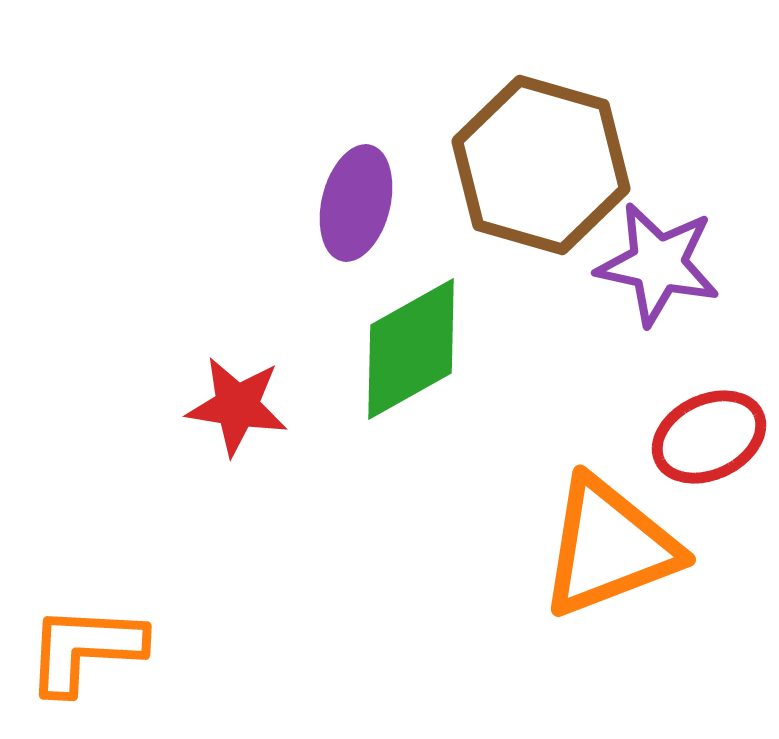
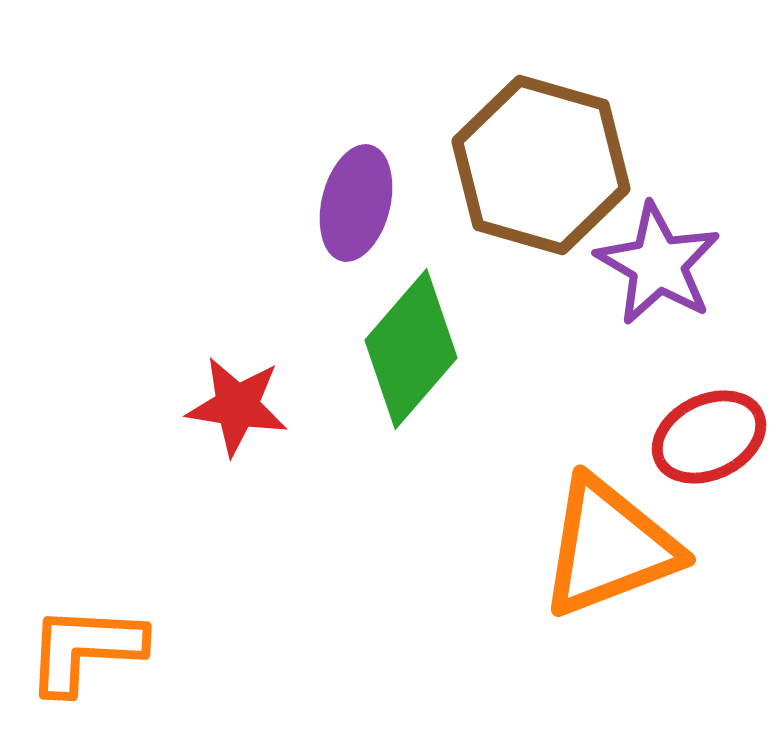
purple star: rotated 18 degrees clockwise
green diamond: rotated 20 degrees counterclockwise
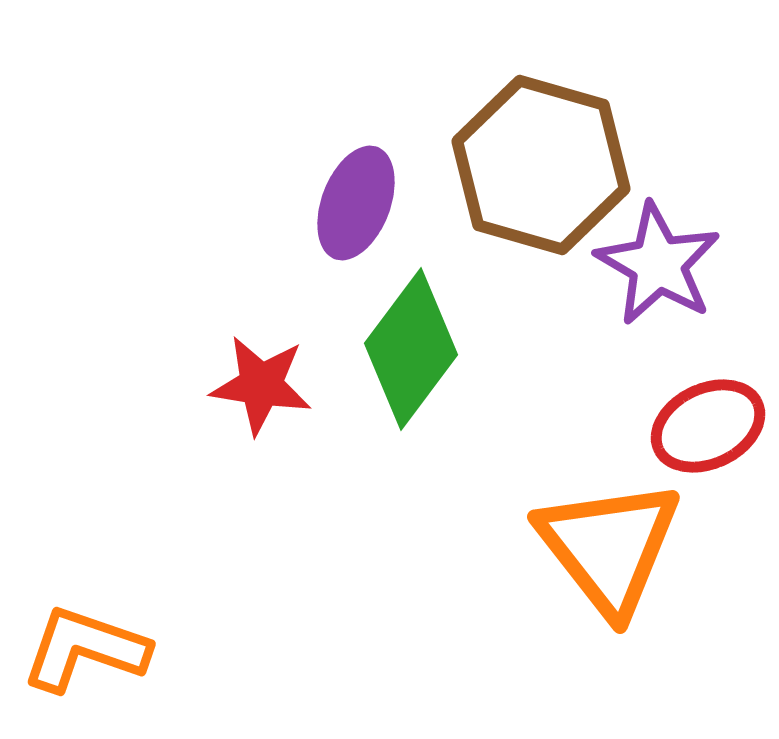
purple ellipse: rotated 7 degrees clockwise
green diamond: rotated 4 degrees counterclockwise
red star: moved 24 px right, 21 px up
red ellipse: moved 1 px left, 11 px up
orange triangle: rotated 47 degrees counterclockwise
orange L-shape: rotated 16 degrees clockwise
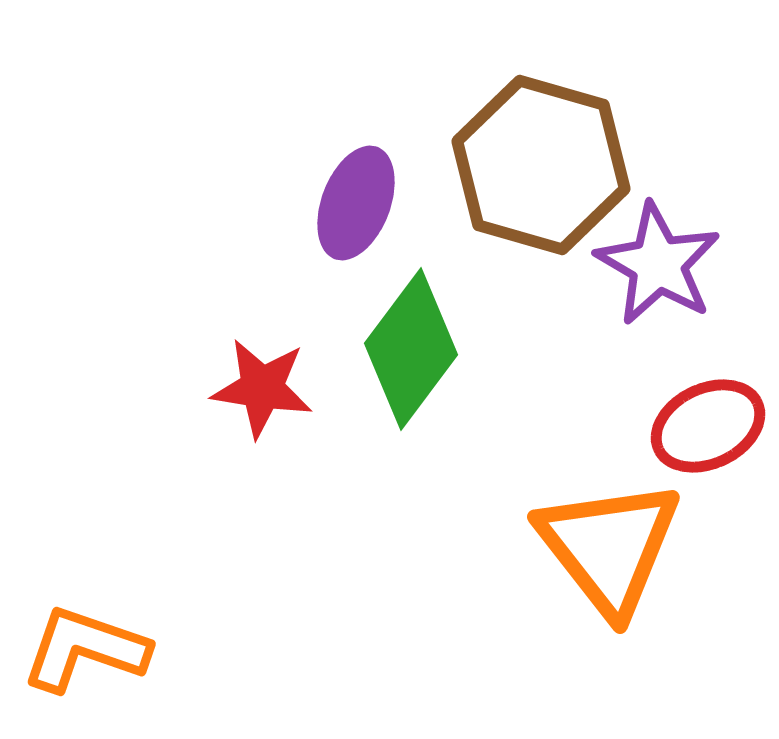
red star: moved 1 px right, 3 px down
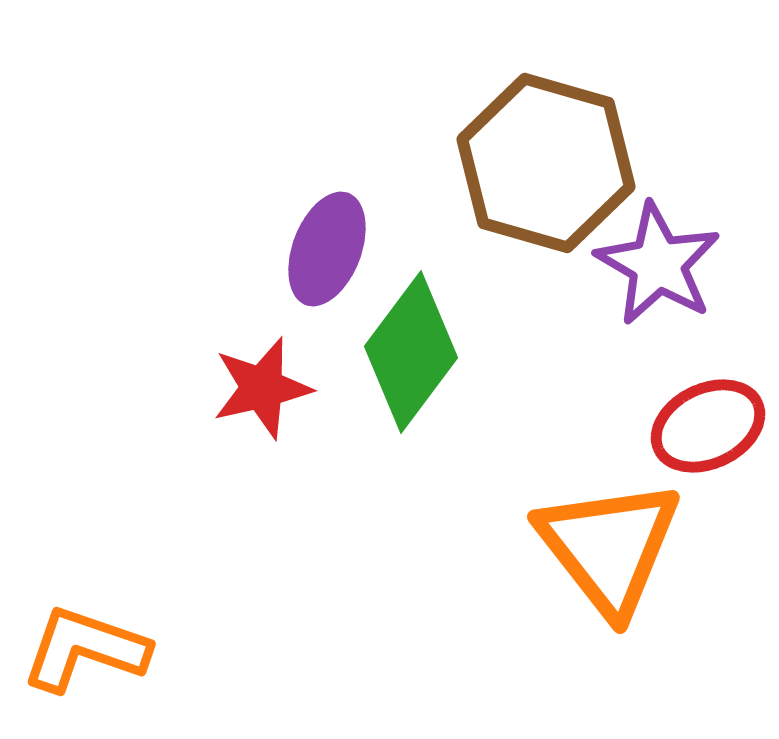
brown hexagon: moved 5 px right, 2 px up
purple ellipse: moved 29 px left, 46 px down
green diamond: moved 3 px down
red star: rotated 22 degrees counterclockwise
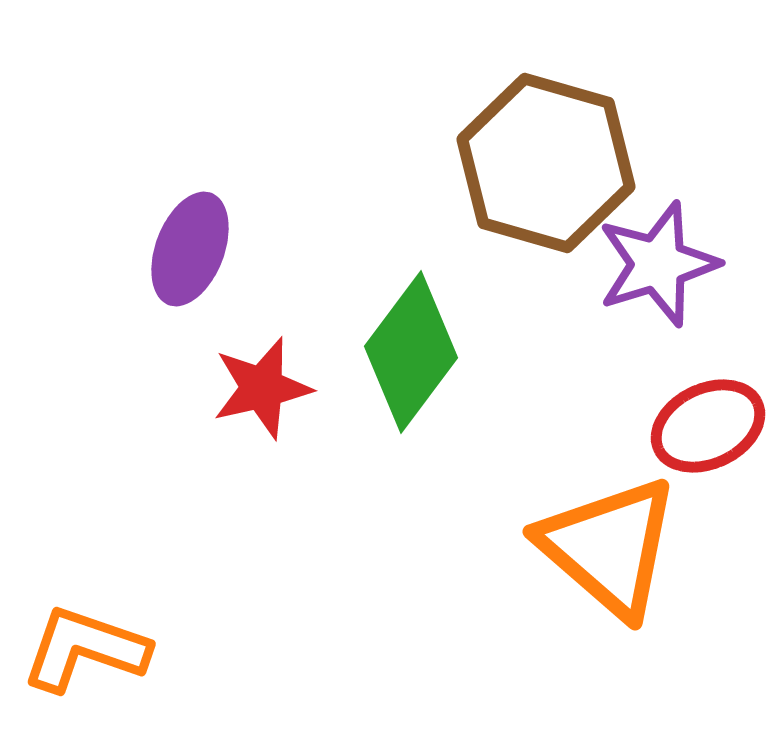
purple ellipse: moved 137 px left
purple star: rotated 25 degrees clockwise
orange triangle: rotated 11 degrees counterclockwise
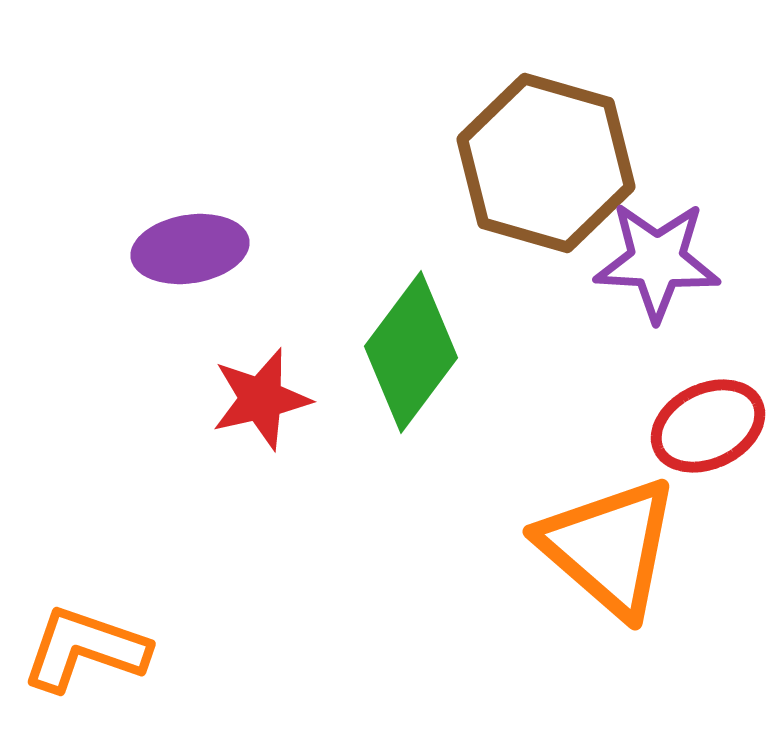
purple ellipse: rotated 60 degrees clockwise
purple star: moved 1 px left, 3 px up; rotated 20 degrees clockwise
red star: moved 1 px left, 11 px down
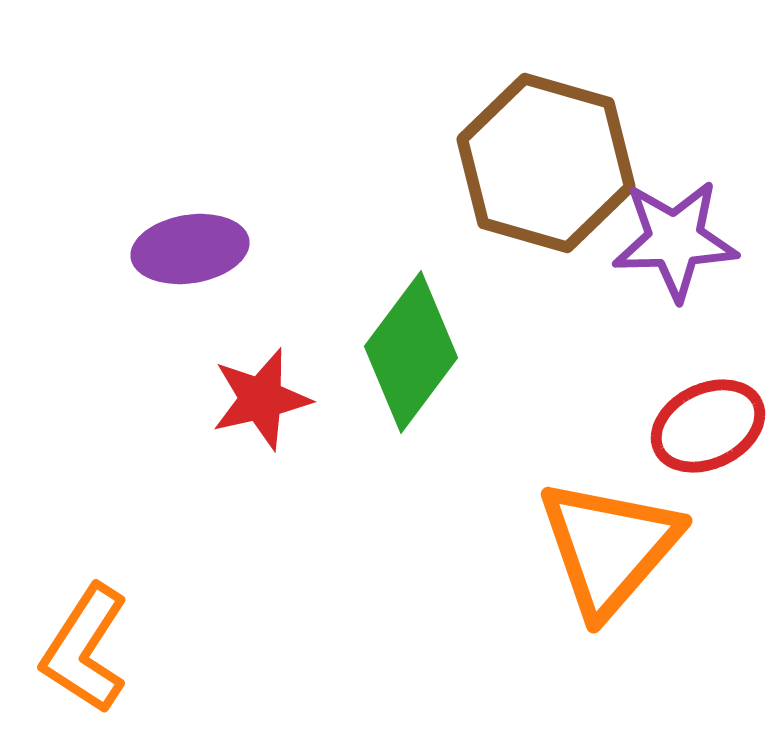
purple star: moved 18 px right, 21 px up; rotated 5 degrees counterclockwise
orange triangle: rotated 30 degrees clockwise
orange L-shape: rotated 76 degrees counterclockwise
